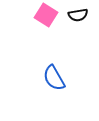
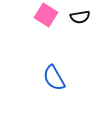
black semicircle: moved 2 px right, 2 px down
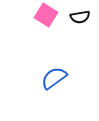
blue semicircle: rotated 84 degrees clockwise
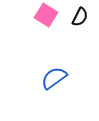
black semicircle: rotated 54 degrees counterclockwise
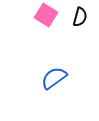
black semicircle: rotated 12 degrees counterclockwise
